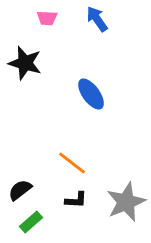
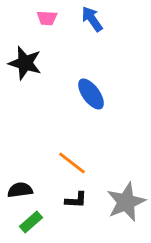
blue arrow: moved 5 px left
black semicircle: rotated 30 degrees clockwise
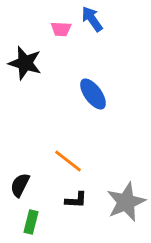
pink trapezoid: moved 14 px right, 11 px down
blue ellipse: moved 2 px right
orange line: moved 4 px left, 2 px up
black semicircle: moved 5 px up; rotated 55 degrees counterclockwise
green rectangle: rotated 35 degrees counterclockwise
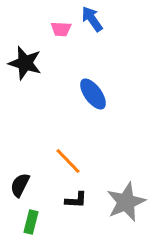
orange line: rotated 8 degrees clockwise
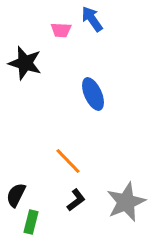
pink trapezoid: moved 1 px down
blue ellipse: rotated 12 degrees clockwise
black semicircle: moved 4 px left, 10 px down
black L-shape: rotated 40 degrees counterclockwise
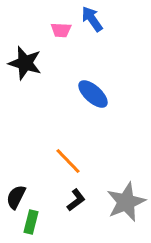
blue ellipse: rotated 24 degrees counterclockwise
black semicircle: moved 2 px down
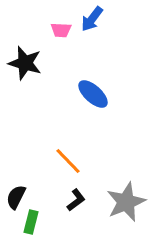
blue arrow: rotated 108 degrees counterclockwise
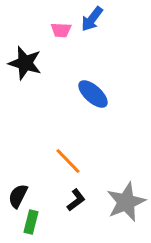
black semicircle: moved 2 px right, 1 px up
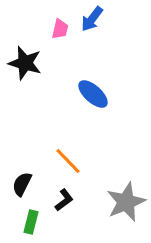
pink trapezoid: moved 1 px left, 1 px up; rotated 80 degrees counterclockwise
black semicircle: moved 4 px right, 12 px up
black L-shape: moved 12 px left
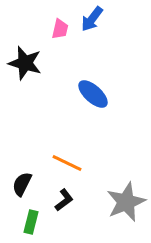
orange line: moved 1 px left, 2 px down; rotated 20 degrees counterclockwise
